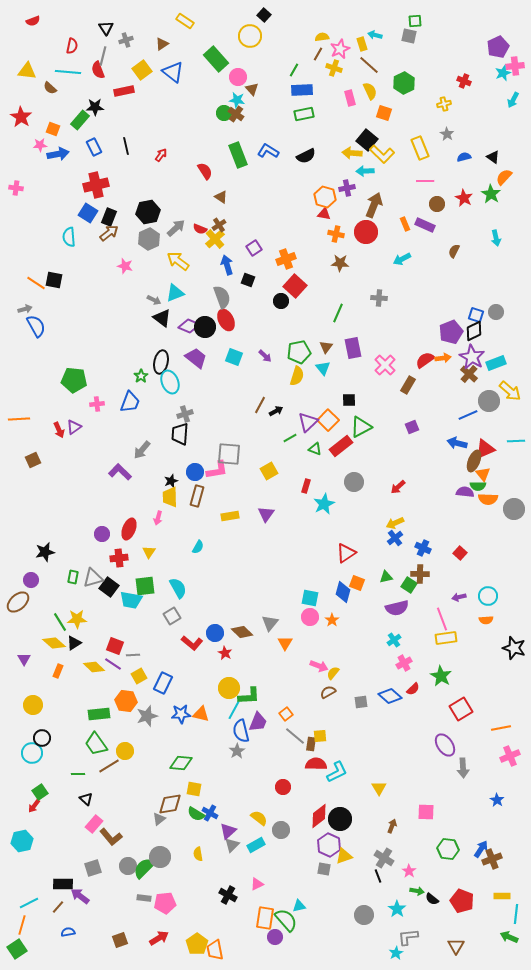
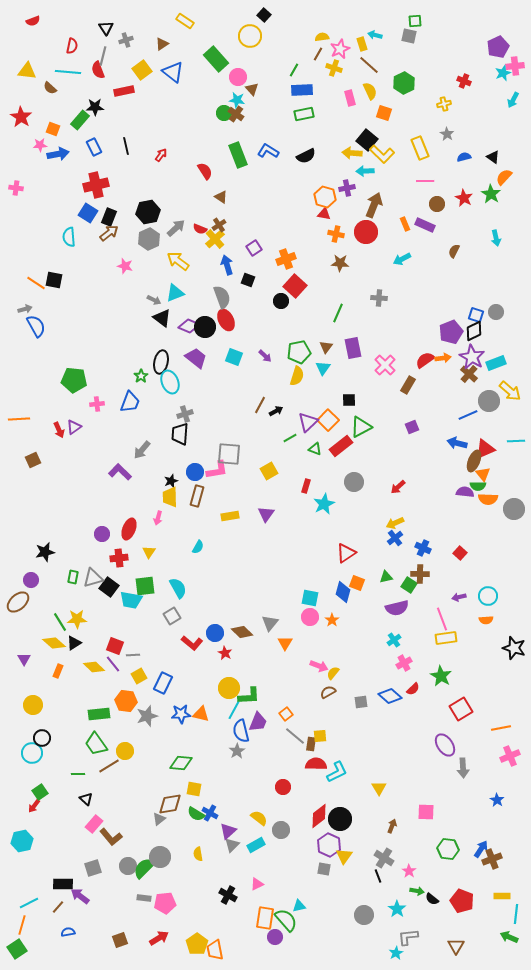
cyan triangle at (323, 368): rotated 14 degrees clockwise
purple line at (113, 664): rotated 18 degrees clockwise
yellow triangle at (344, 856): rotated 36 degrees counterclockwise
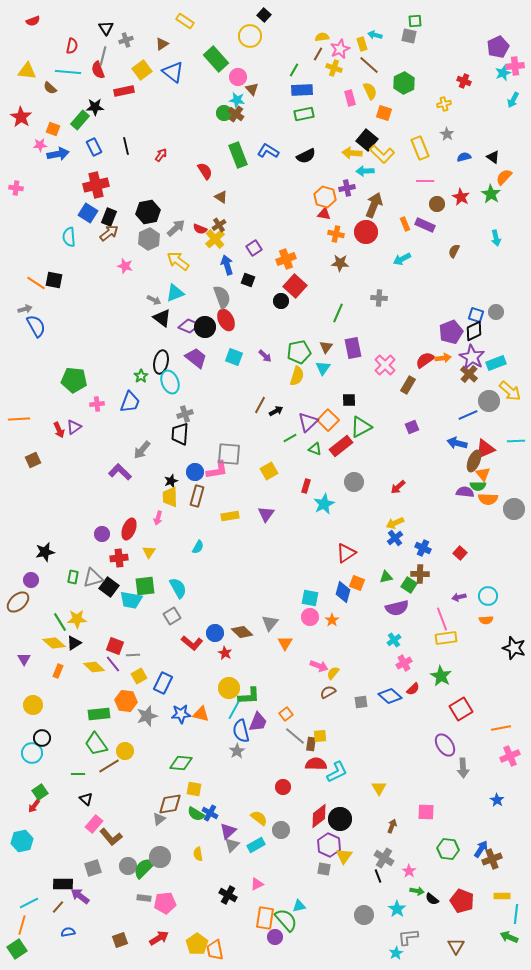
red star at (464, 198): moved 3 px left, 1 px up
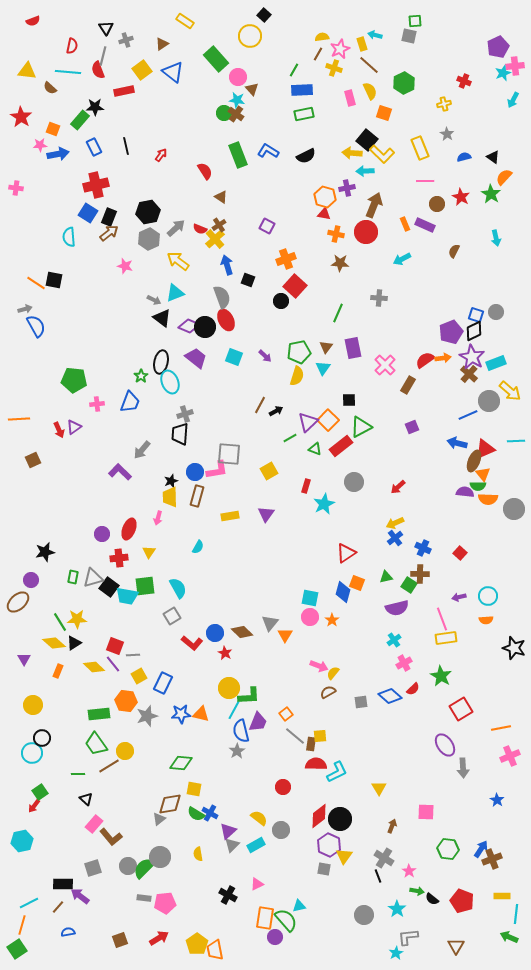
purple square at (254, 248): moved 13 px right, 22 px up; rotated 28 degrees counterclockwise
cyan trapezoid at (131, 600): moved 4 px left, 4 px up
orange triangle at (285, 643): moved 8 px up
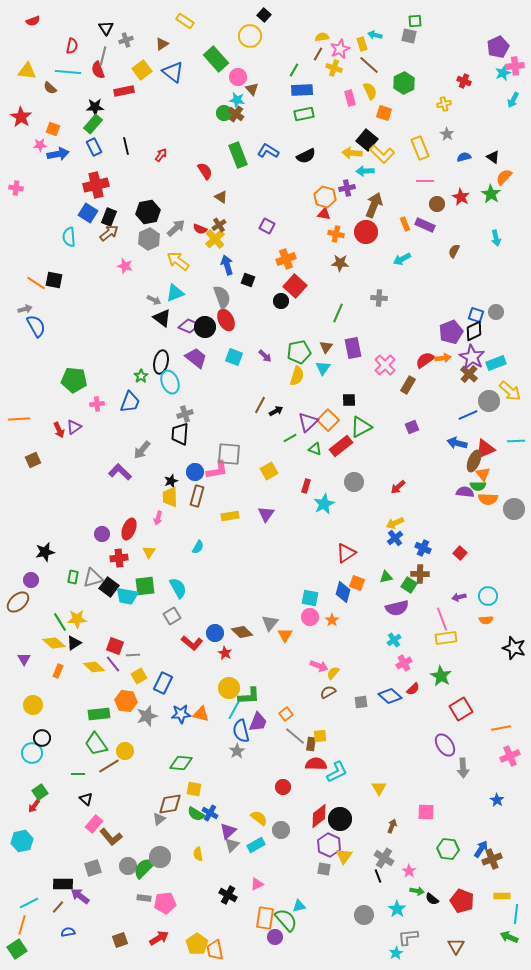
green rectangle at (80, 120): moved 13 px right, 4 px down
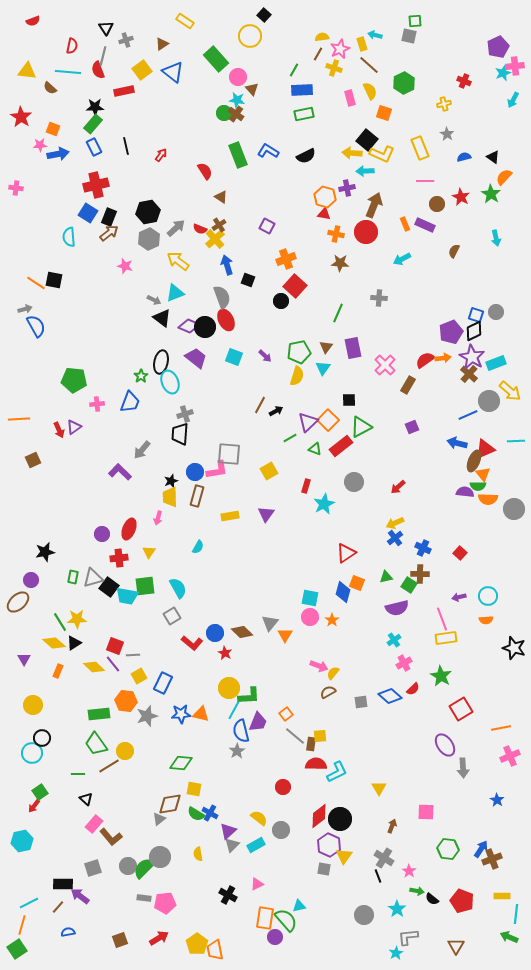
yellow L-shape at (382, 154): rotated 20 degrees counterclockwise
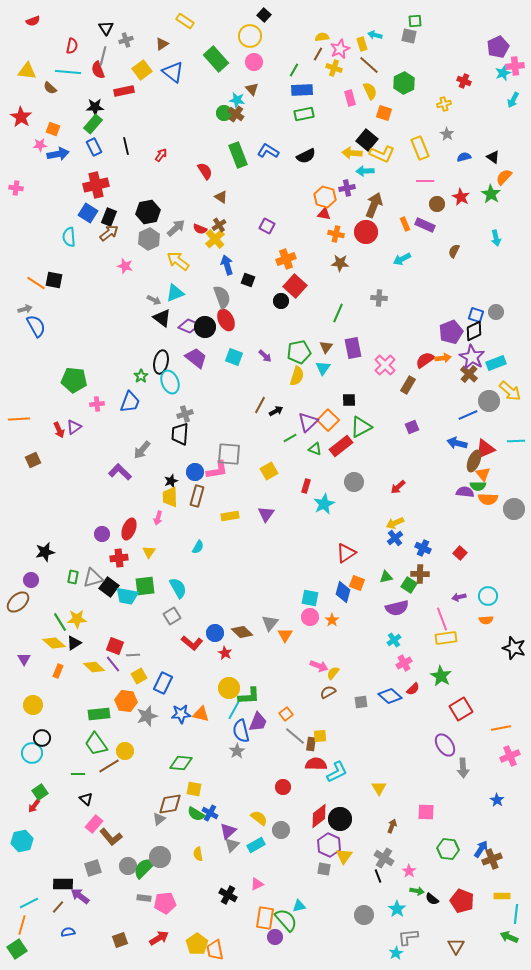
pink circle at (238, 77): moved 16 px right, 15 px up
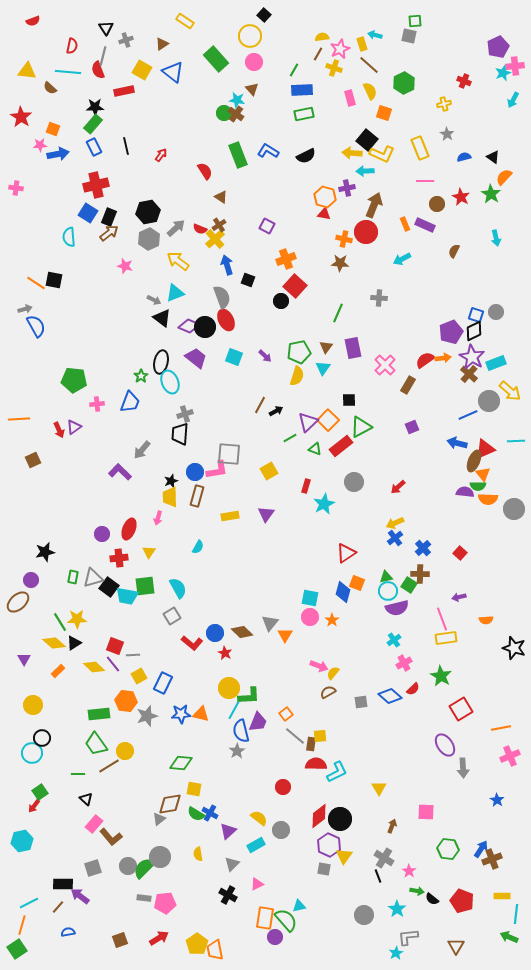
yellow square at (142, 70): rotated 24 degrees counterclockwise
orange cross at (336, 234): moved 8 px right, 5 px down
blue cross at (423, 548): rotated 21 degrees clockwise
cyan circle at (488, 596): moved 100 px left, 5 px up
orange rectangle at (58, 671): rotated 24 degrees clockwise
gray triangle at (232, 845): moved 19 px down
